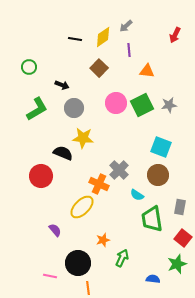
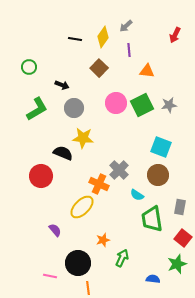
yellow diamond: rotated 20 degrees counterclockwise
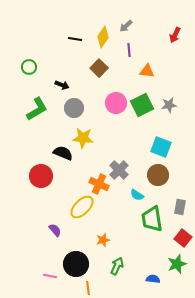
green arrow: moved 5 px left, 8 px down
black circle: moved 2 px left, 1 px down
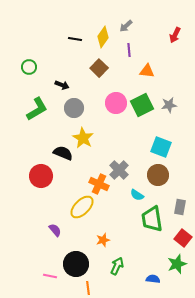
yellow star: rotated 25 degrees clockwise
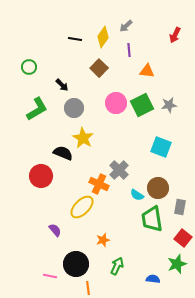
black arrow: rotated 24 degrees clockwise
brown circle: moved 13 px down
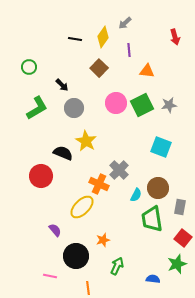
gray arrow: moved 1 px left, 3 px up
red arrow: moved 2 px down; rotated 42 degrees counterclockwise
green L-shape: moved 1 px up
yellow star: moved 3 px right, 3 px down
cyan semicircle: moved 1 px left; rotated 96 degrees counterclockwise
black circle: moved 8 px up
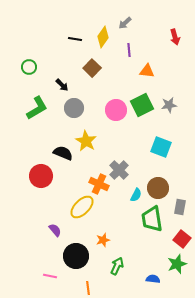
brown square: moved 7 px left
pink circle: moved 7 px down
red square: moved 1 px left, 1 px down
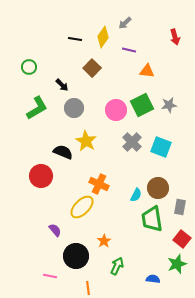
purple line: rotated 72 degrees counterclockwise
black semicircle: moved 1 px up
gray cross: moved 13 px right, 28 px up
orange star: moved 1 px right, 1 px down; rotated 16 degrees counterclockwise
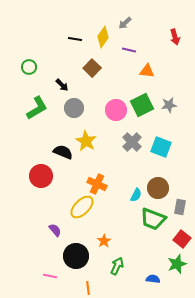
orange cross: moved 2 px left
green trapezoid: moved 1 px right; rotated 60 degrees counterclockwise
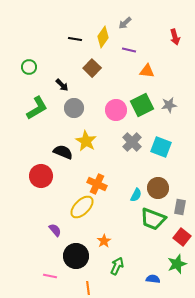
red square: moved 2 px up
